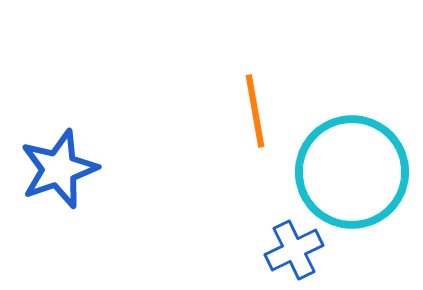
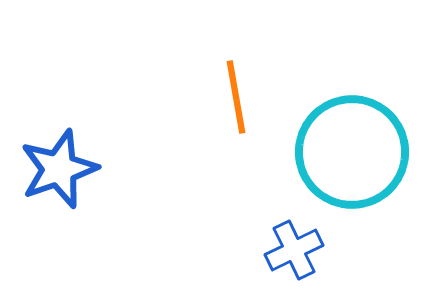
orange line: moved 19 px left, 14 px up
cyan circle: moved 20 px up
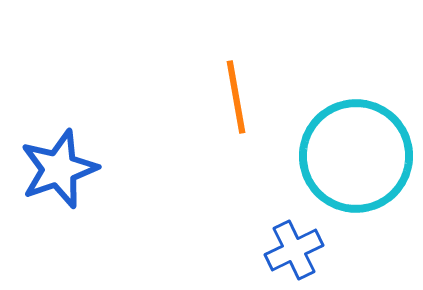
cyan circle: moved 4 px right, 4 px down
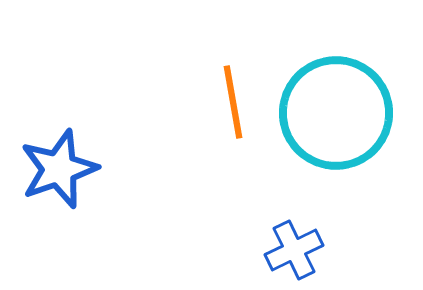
orange line: moved 3 px left, 5 px down
cyan circle: moved 20 px left, 43 px up
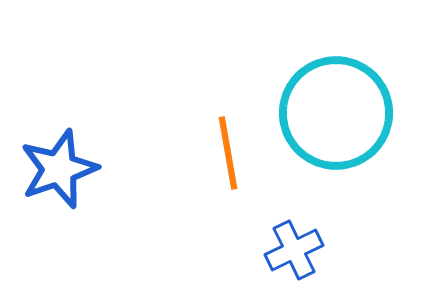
orange line: moved 5 px left, 51 px down
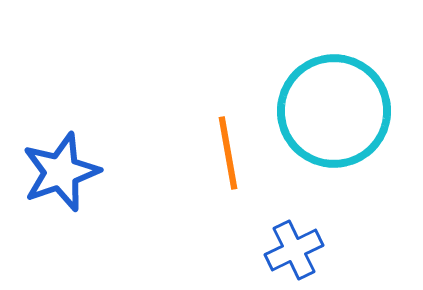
cyan circle: moved 2 px left, 2 px up
blue star: moved 2 px right, 3 px down
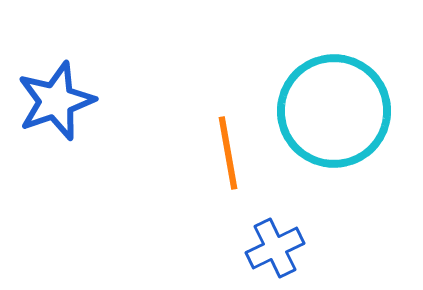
blue star: moved 5 px left, 71 px up
blue cross: moved 19 px left, 2 px up
